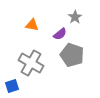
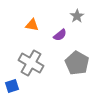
gray star: moved 2 px right, 1 px up
purple semicircle: moved 1 px down
gray pentagon: moved 5 px right, 8 px down; rotated 10 degrees clockwise
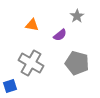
gray pentagon: rotated 15 degrees counterclockwise
blue square: moved 2 px left
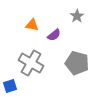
purple semicircle: moved 6 px left
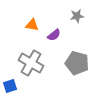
gray star: rotated 24 degrees clockwise
